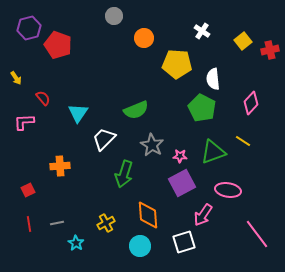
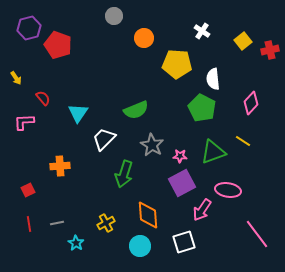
pink arrow: moved 1 px left, 5 px up
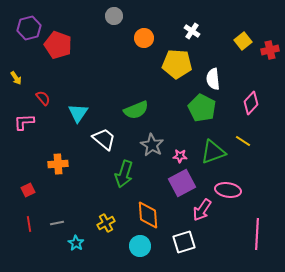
white cross: moved 10 px left
white trapezoid: rotated 85 degrees clockwise
orange cross: moved 2 px left, 2 px up
pink line: rotated 40 degrees clockwise
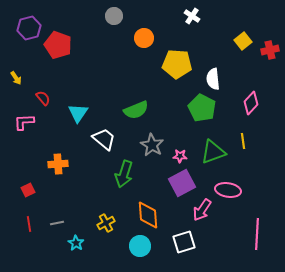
white cross: moved 15 px up
yellow line: rotated 49 degrees clockwise
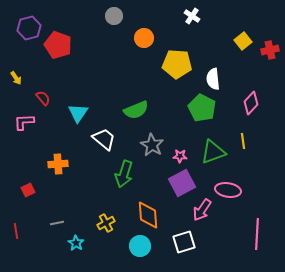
red line: moved 13 px left, 7 px down
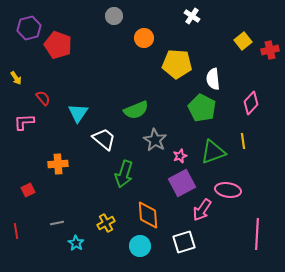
gray star: moved 3 px right, 5 px up
pink star: rotated 24 degrees counterclockwise
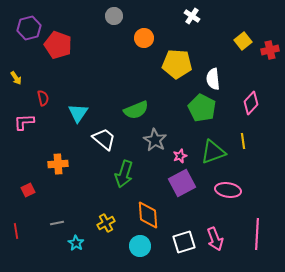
red semicircle: rotated 28 degrees clockwise
pink arrow: moved 13 px right, 29 px down; rotated 55 degrees counterclockwise
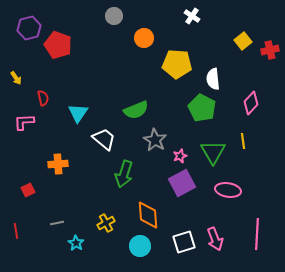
green triangle: rotated 40 degrees counterclockwise
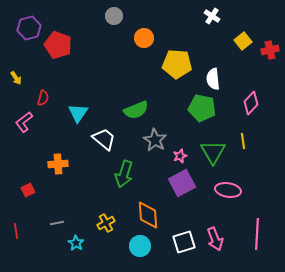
white cross: moved 20 px right
red semicircle: rotated 28 degrees clockwise
green pentagon: rotated 16 degrees counterclockwise
pink L-shape: rotated 35 degrees counterclockwise
